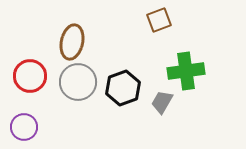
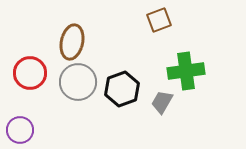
red circle: moved 3 px up
black hexagon: moved 1 px left, 1 px down
purple circle: moved 4 px left, 3 px down
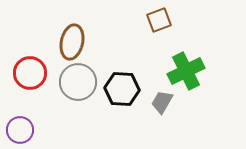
green cross: rotated 18 degrees counterclockwise
black hexagon: rotated 24 degrees clockwise
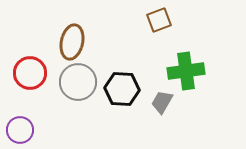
green cross: rotated 18 degrees clockwise
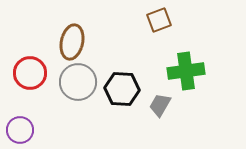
gray trapezoid: moved 2 px left, 3 px down
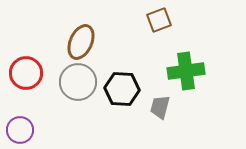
brown ellipse: moved 9 px right; rotated 12 degrees clockwise
red circle: moved 4 px left
gray trapezoid: moved 2 px down; rotated 15 degrees counterclockwise
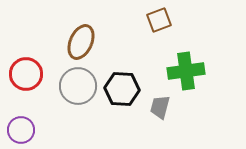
red circle: moved 1 px down
gray circle: moved 4 px down
purple circle: moved 1 px right
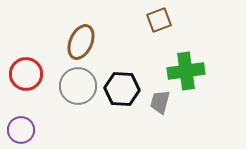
gray trapezoid: moved 5 px up
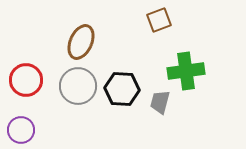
red circle: moved 6 px down
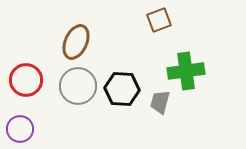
brown ellipse: moved 5 px left
purple circle: moved 1 px left, 1 px up
